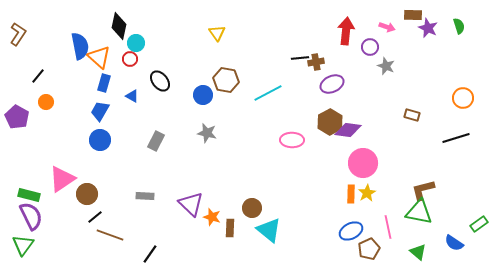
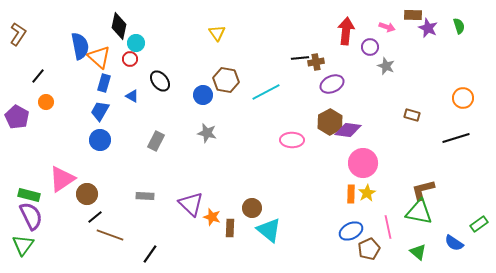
cyan line at (268, 93): moved 2 px left, 1 px up
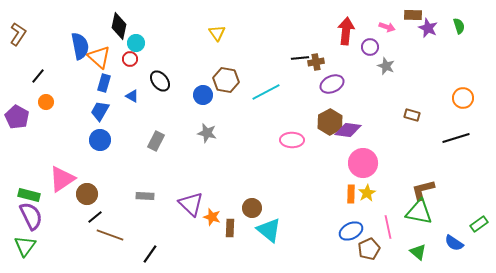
green triangle at (23, 245): moved 2 px right, 1 px down
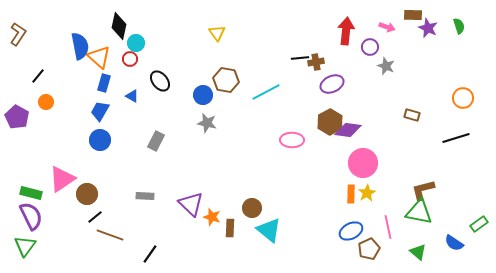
gray star at (207, 133): moved 10 px up
green rectangle at (29, 195): moved 2 px right, 2 px up
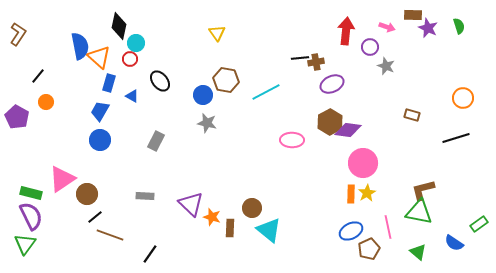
blue rectangle at (104, 83): moved 5 px right
green triangle at (25, 246): moved 2 px up
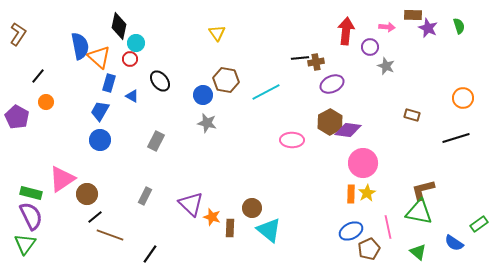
pink arrow at (387, 27): rotated 14 degrees counterclockwise
gray rectangle at (145, 196): rotated 66 degrees counterclockwise
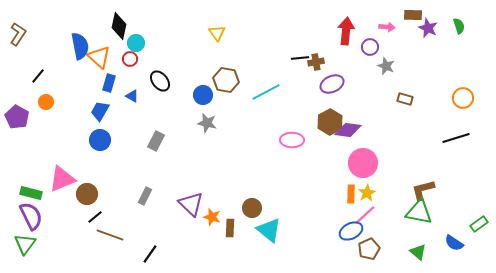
brown rectangle at (412, 115): moved 7 px left, 16 px up
pink triangle at (62, 179): rotated 12 degrees clockwise
pink line at (388, 227): moved 23 px left, 12 px up; rotated 60 degrees clockwise
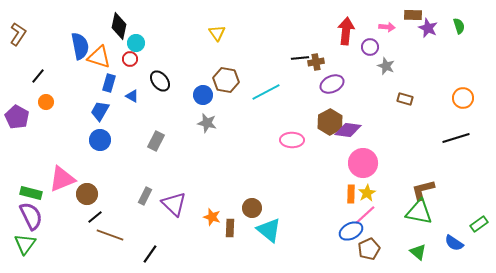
orange triangle at (99, 57): rotated 25 degrees counterclockwise
purple triangle at (191, 204): moved 17 px left
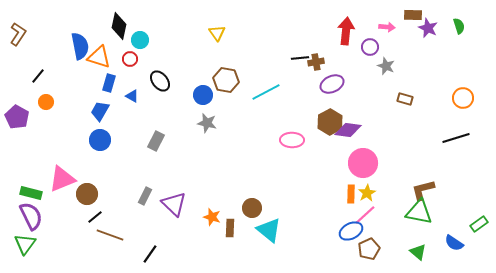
cyan circle at (136, 43): moved 4 px right, 3 px up
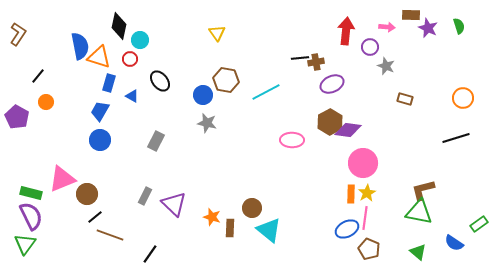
brown rectangle at (413, 15): moved 2 px left
pink line at (365, 215): moved 3 px down; rotated 40 degrees counterclockwise
blue ellipse at (351, 231): moved 4 px left, 2 px up
brown pentagon at (369, 249): rotated 25 degrees counterclockwise
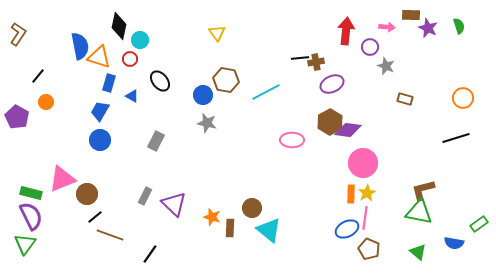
blue semicircle at (454, 243): rotated 24 degrees counterclockwise
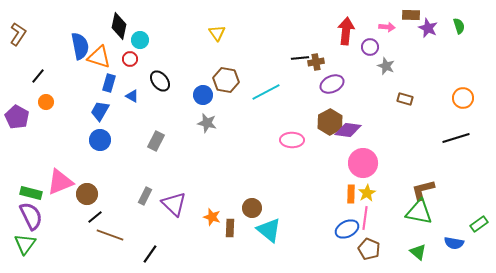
pink triangle at (62, 179): moved 2 px left, 3 px down
